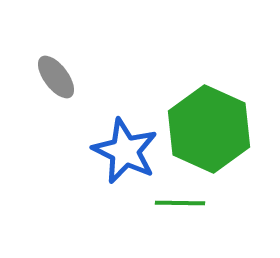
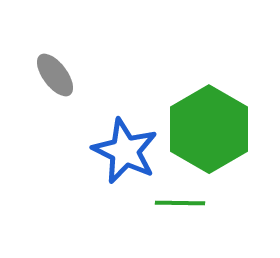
gray ellipse: moved 1 px left, 2 px up
green hexagon: rotated 6 degrees clockwise
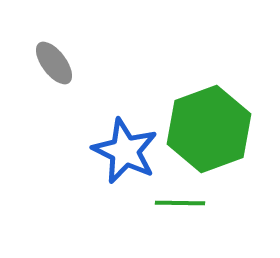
gray ellipse: moved 1 px left, 12 px up
green hexagon: rotated 10 degrees clockwise
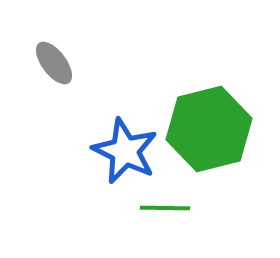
green hexagon: rotated 6 degrees clockwise
green line: moved 15 px left, 5 px down
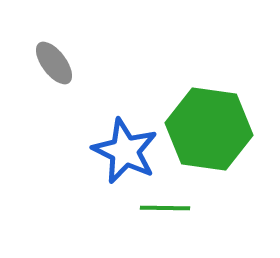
green hexagon: rotated 22 degrees clockwise
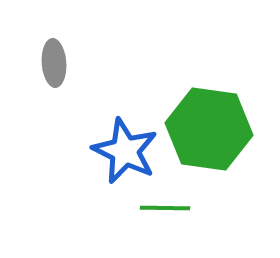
gray ellipse: rotated 33 degrees clockwise
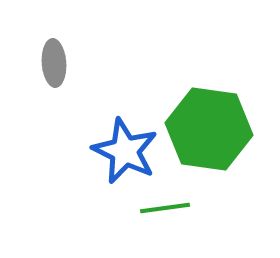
green line: rotated 9 degrees counterclockwise
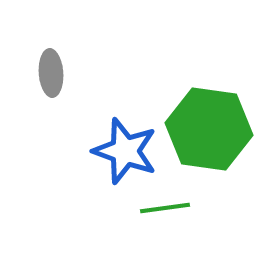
gray ellipse: moved 3 px left, 10 px down
blue star: rotated 6 degrees counterclockwise
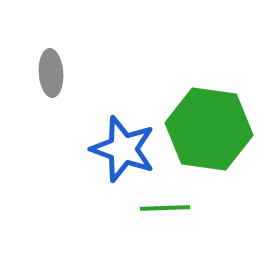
blue star: moved 2 px left, 2 px up
green line: rotated 6 degrees clockwise
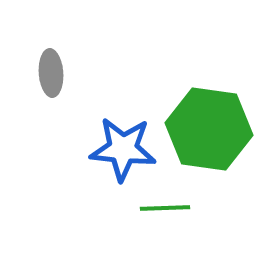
blue star: rotated 14 degrees counterclockwise
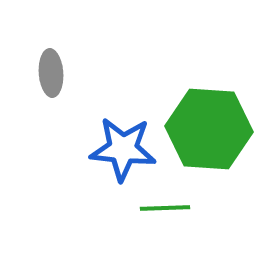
green hexagon: rotated 4 degrees counterclockwise
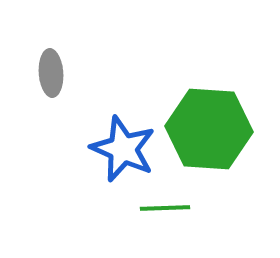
blue star: rotated 18 degrees clockwise
